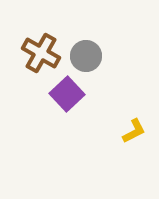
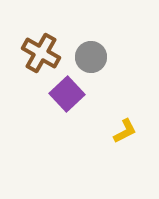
gray circle: moved 5 px right, 1 px down
yellow L-shape: moved 9 px left
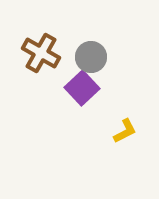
purple square: moved 15 px right, 6 px up
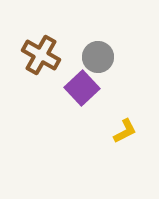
brown cross: moved 2 px down
gray circle: moved 7 px right
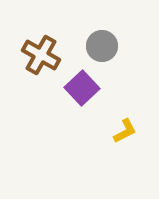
gray circle: moved 4 px right, 11 px up
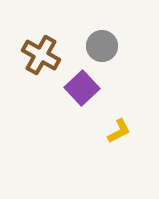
yellow L-shape: moved 6 px left
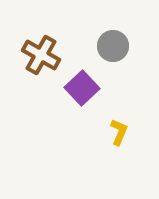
gray circle: moved 11 px right
yellow L-shape: moved 1 px down; rotated 40 degrees counterclockwise
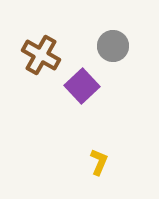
purple square: moved 2 px up
yellow L-shape: moved 20 px left, 30 px down
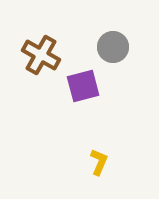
gray circle: moved 1 px down
purple square: moved 1 px right; rotated 28 degrees clockwise
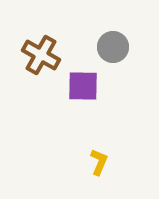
purple square: rotated 16 degrees clockwise
